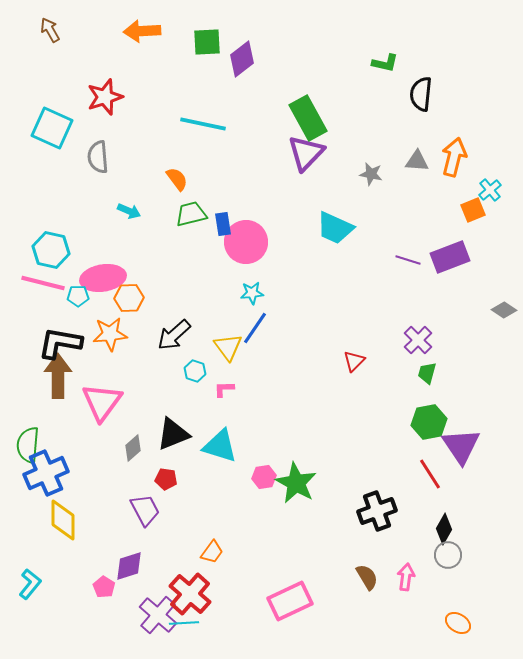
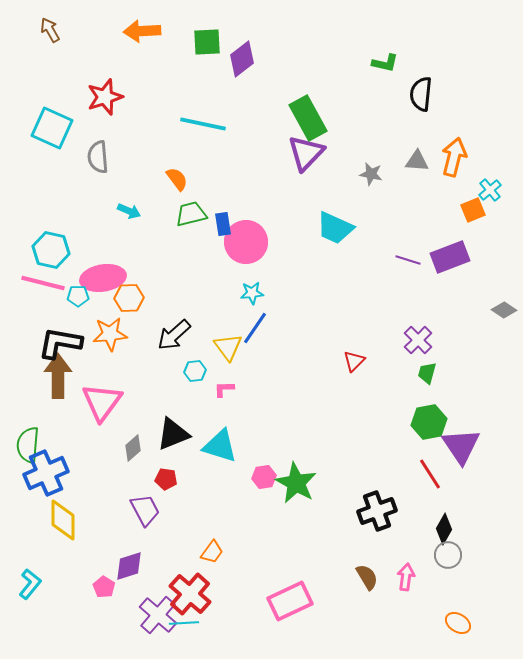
cyan hexagon at (195, 371): rotated 25 degrees counterclockwise
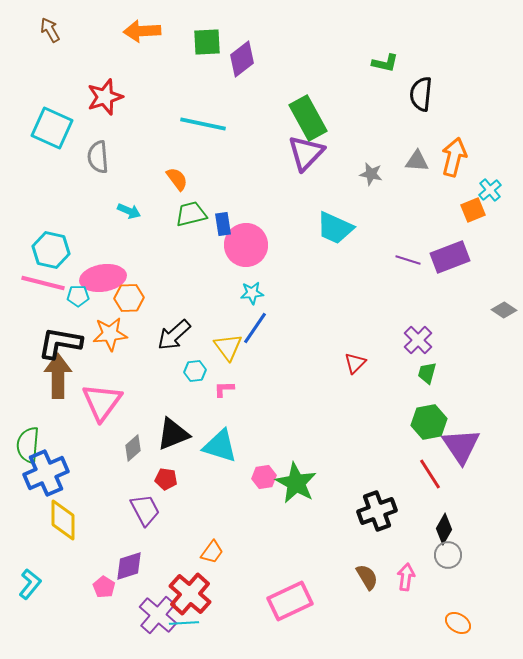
pink circle at (246, 242): moved 3 px down
red triangle at (354, 361): moved 1 px right, 2 px down
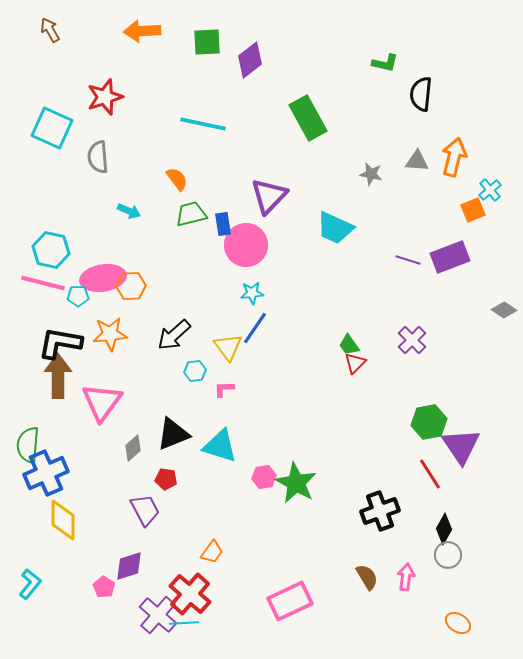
purple diamond at (242, 59): moved 8 px right, 1 px down
purple triangle at (306, 153): moved 37 px left, 43 px down
orange hexagon at (129, 298): moved 2 px right, 12 px up
purple cross at (418, 340): moved 6 px left
green trapezoid at (427, 373): moved 78 px left, 28 px up; rotated 50 degrees counterclockwise
black cross at (377, 511): moved 3 px right
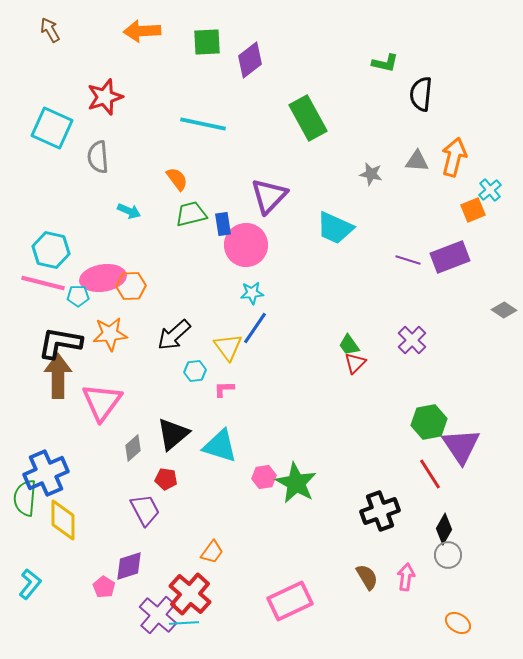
black triangle at (173, 434): rotated 18 degrees counterclockwise
green semicircle at (28, 445): moved 3 px left, 53 px down
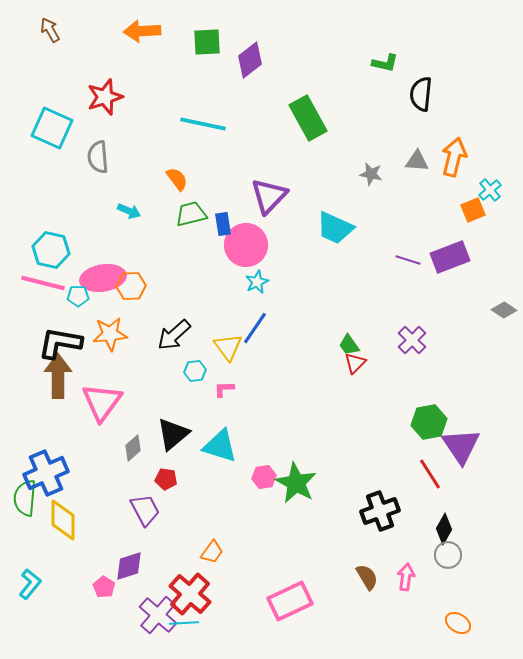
cyan star at (252, 293): moved 5 px right, 11 px up; rotated 20 degrees counterclockwise
